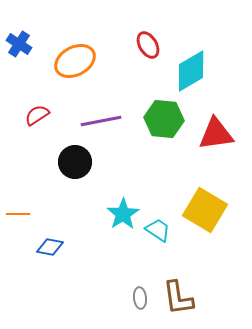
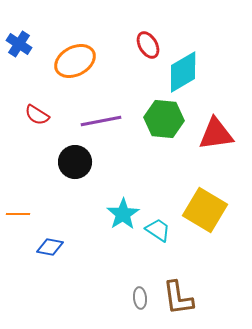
cyan diamond: moved 8 px left, 1 px down
red semicircle: rotated 115 degrees counterclockwise
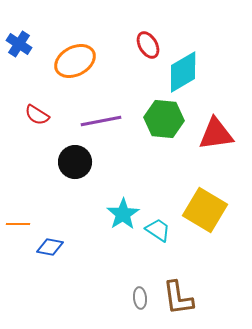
orange line: moved 10 px down
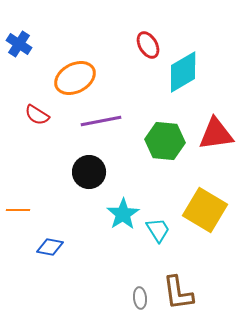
orange ellipse: moved 17 px down
green hexagon: moved 1 px right, 22 px down
black circle: moved 14 px right, 10 px down
orange line: moved 14 px up
cyan trapezoid: rotated 24 degrees clockwise
brown L-shape: moved 5 px up
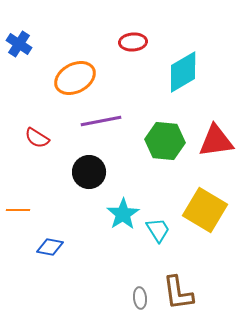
red ellipse: moved 15 px left, 3 px up; rotated 64 degrees counterclockwise
red semicircle: moved 23 px down
red triangle: moved 7 px down
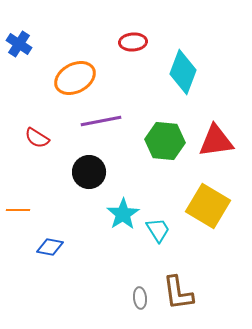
cyan diamond: rotated 39 degrees counterclockwise
yellow square: moved 3 px right, 4 px up
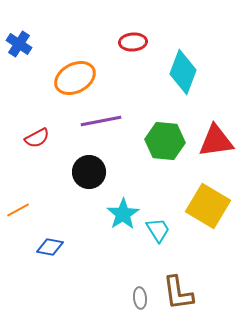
red semicircle: rotated 60 degrees counterclockwise
orange line: rotated 30 degrees counterclockwise
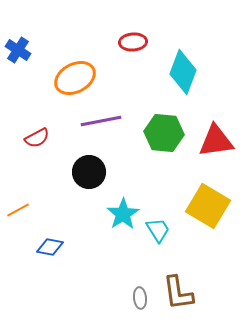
blue cross: moved 1 px left, 6 px down
green hexagon: moved 1 px left, 8 px up
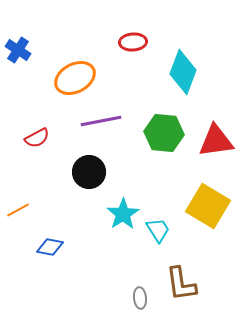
brown L-shape: moved 3 px right, 9 px up
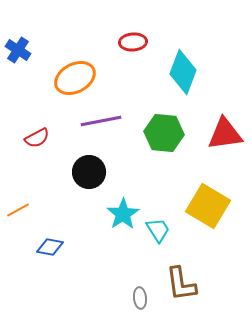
red triangle: moved 9 px right, 7 px up
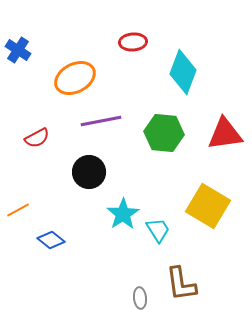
blue diamond: moved 1 px right, 7 px up; rotated 28 degrees clockwise
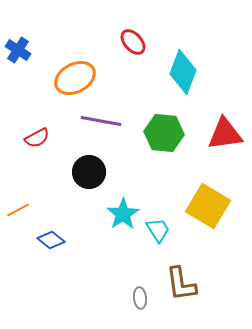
red ellipse: rotated 52 degrees clockwise
purple line: rotated 21 degrees clockwise
